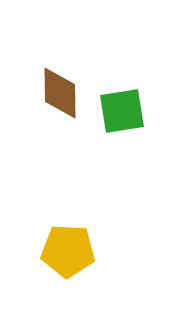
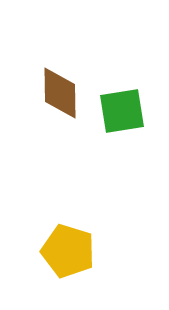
yellow pentagon: rotated 14 degrees clockwise
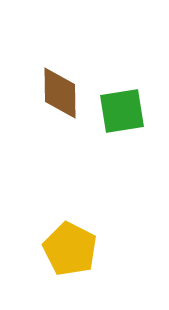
yellow pentagon: moved 2 px right, 2 px up; rotated 10 degrees clockwise
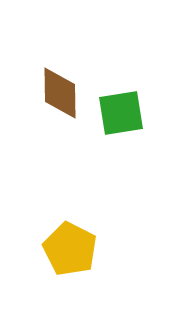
green square: moved 1 px left, 2 px down
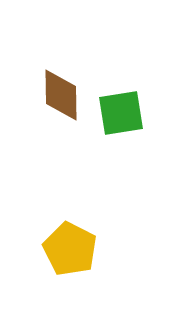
brown diamond: moved 1 px right, 2 px down
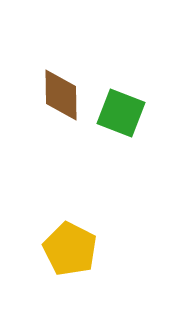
green square: rotated 30 degrees clockwise
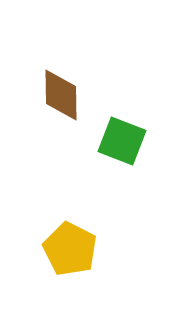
green square: moved 1 px right, 28 px down
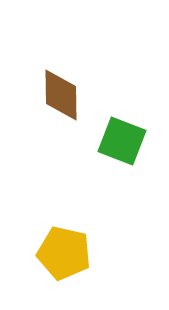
yellow pentagon: moved 6 px left, 4 px down; rotated 14 degrees counterclockwise
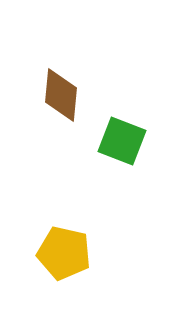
brown diamond: rotated 6 degrees clockwise
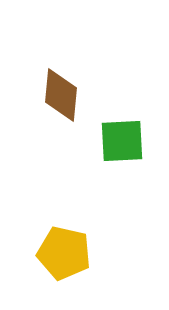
green square: rotated 24 degrees counterclockwise
